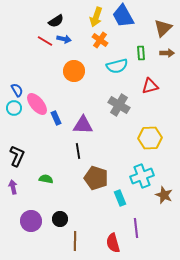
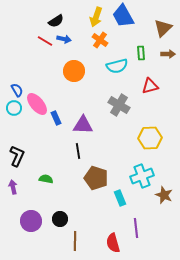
brown arrow: moved 1 px right, 1 px down
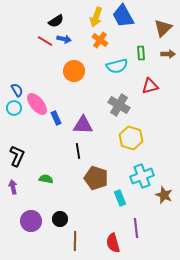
yellow hexagon: moved 19 px left; rotated 20 degrees clockwise
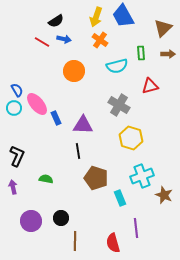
red line: moved 3 px left, 1 px down
black circle: moved 1 px right, 1 px up
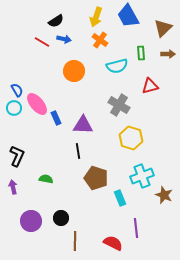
blue trapezoid: moved 5 px right
red semicircle: rotated 132 degrees clockwise
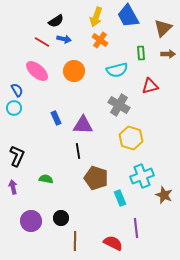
cyan semicircle: moved 4 px down
pink ellipse: moved 33 px up; rotated 10 degrees counterclockwise
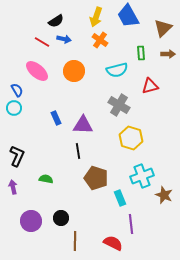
purple line: moved 5 px left, 4 px up
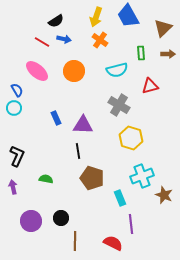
brown pentagon: moved 4 px left
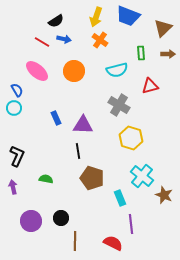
blue trapezoid: rotated 40 degrees counterclockwise
cyan cross: rotated 30 degrees counterclockwise
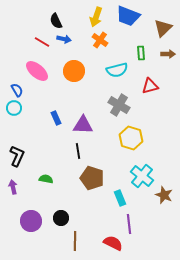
black semicircle: rotated 98 degrees clockwise
purple line: moved 2 px left
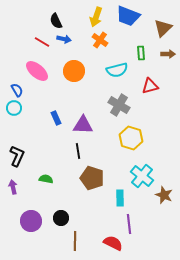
cyan rectangle: rotated 21 degrees clockwise
